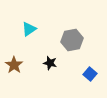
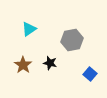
brown star: moved 9 px right
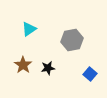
black star: moved 2 px left, 5 px down; rotated 24 degrees counterclockwise
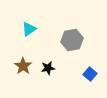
brown star: moved 1 px down
